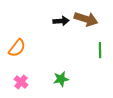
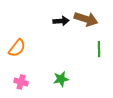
green line: moved 1 px left, 1 px up
pink cross: rotated 24 degrees counterclockwise
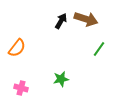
black arrow: rotated 56 degrees counterclockwise
green line: rotated 35 degrees clockwise
pink cross: moved 6 px down
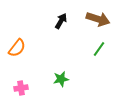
brown arrow: moved 12 px right
pink cross: rotated 24 degrees counterclockwise
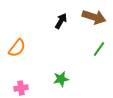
brown arrow: moved 4 px left, 2 px up
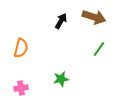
orange semicircle: moved 4 px right; rotated 24 degrees counterclockwise
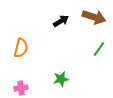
black arrow: rotated 28 degrees clockwise
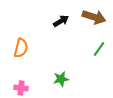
pink cross: rotated 16 degrees clockwise
